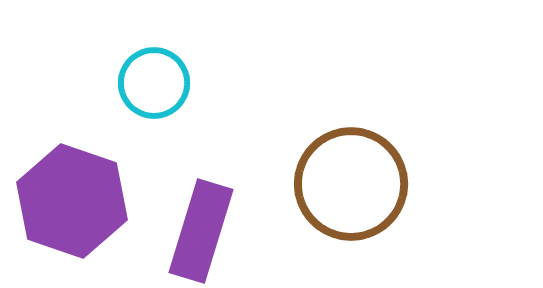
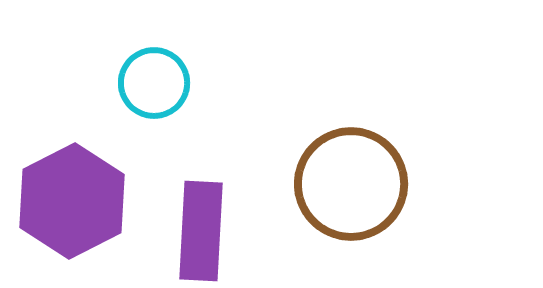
purple hexagon: rotated 14 degrees clockwise
purple rectangle: rotated 14 degrees counterclockwise
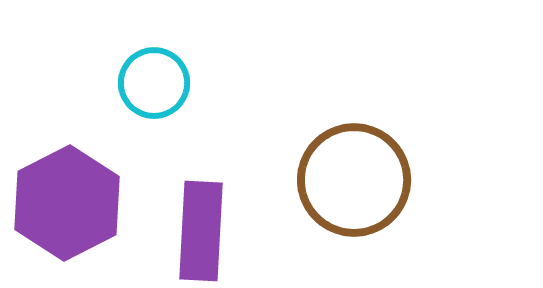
brown circle: moved 3 px right, 4 px up
purple hexagon: moved 5 px left, 2 px down
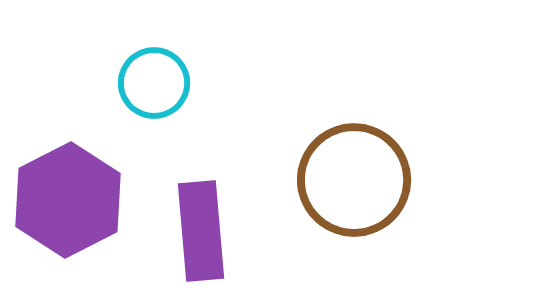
purple hexagon: moved 1 px right, 3 px up
purple rectangle: rotated 8 degrees counterclockwise
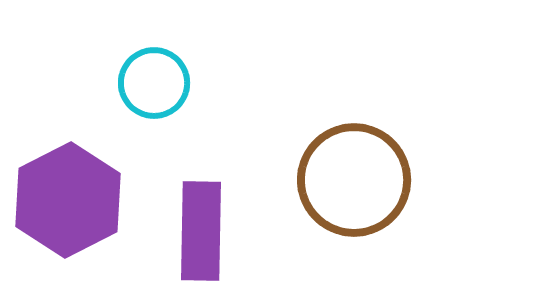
purple rectangle: rotated 6 degrees clockwise
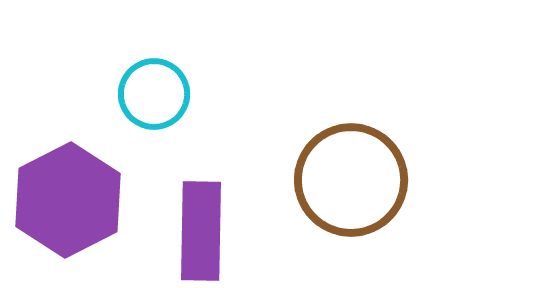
cyan circle: moved 11 px down
brown circle: moved 3 px left
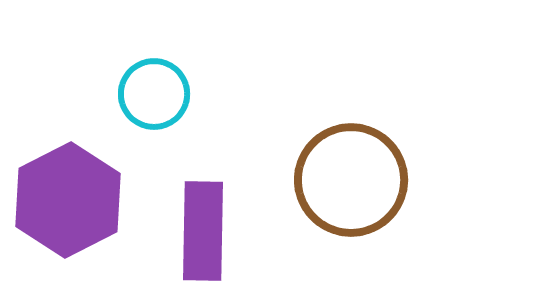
purple rectangle: moved 2 px right
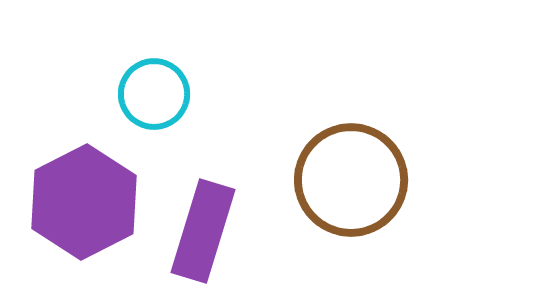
purple hexagon: moved 16 px right, 2 px down
purple rectangle: rotated 16 degrees clockwise
